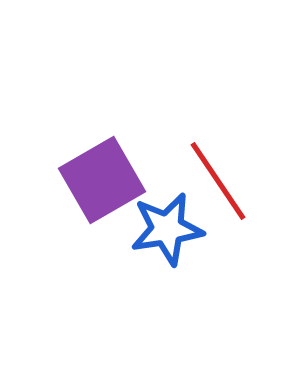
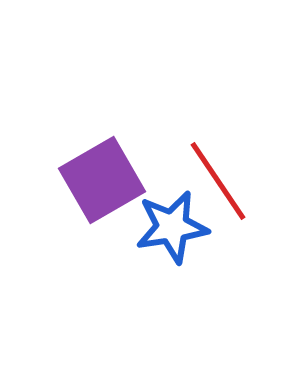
blue star: moved 5 px right, 2 px up
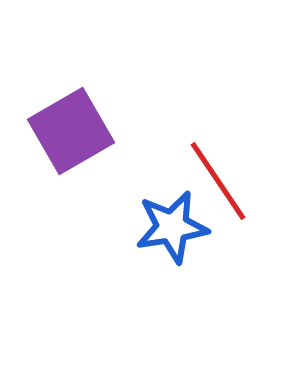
purple square: moved 31 px left, 49 px up
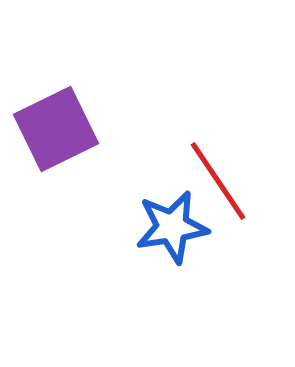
purple square: moved 15 px left, 2 px up; rotated 4 degrees clockwise
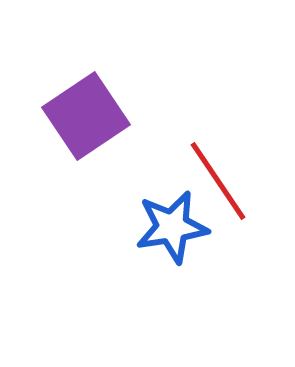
purple square: moved 30 px right, 13 px up; rotated 8 degrees counterclockwise
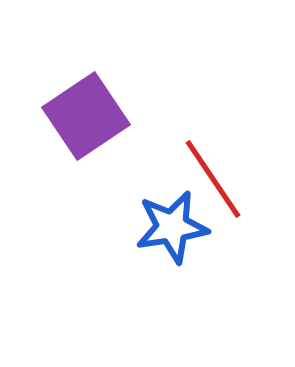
red line: moved 5 px left, 2 px up
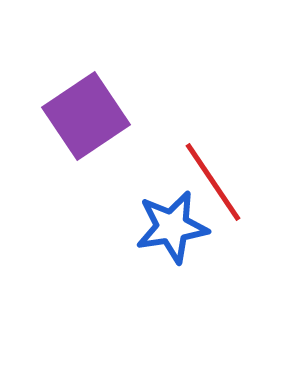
red line: moved 3 px down
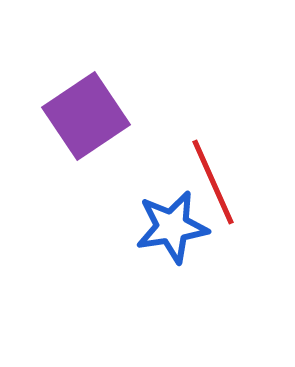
red line: rotated 10 degrees clockwise
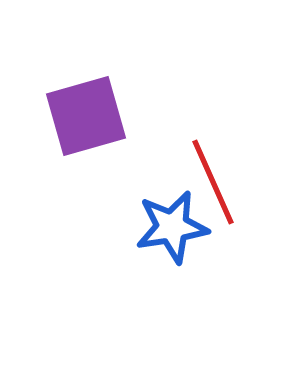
purple square: rotated 18 degrees clockwise
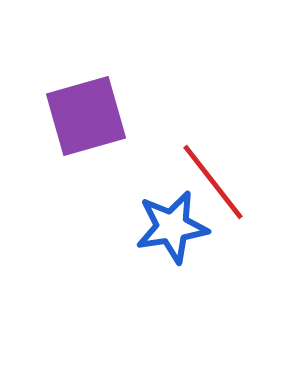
red line: rotated 14 degrees counterclockwise
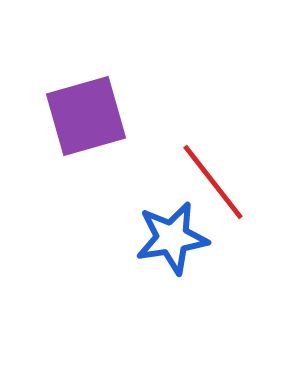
blue star: moved 11 px down
